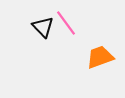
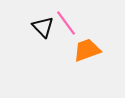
orange trapezoid: moved 13 px left, 7 px up
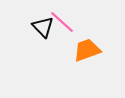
pink line: moved 4 px left, 1 px up; rotated 12 degrees counterclockwise
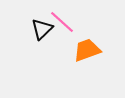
black triangle: moved 1 px left, 2 px down; rotated 30 degrees clockwise
